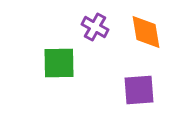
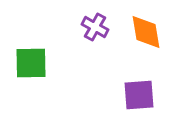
green square: moved 28 px left
purple square: moved 5 px down
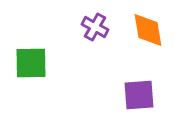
orange diamond: moved 2 px right, 2 px up
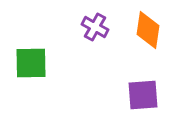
orange diamond: rotated 18 degrees clockwise
purple square: moved 4 px right
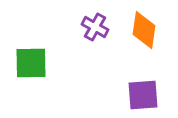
orange diamond: moved 4 px left
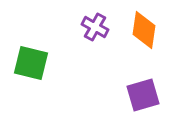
green square: rotated 15 degrees clockwise
purple square: rotated 12 degrees counterclockwise
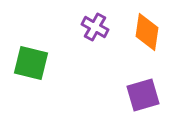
orange diamond: moved 3 px right, 2 px down
